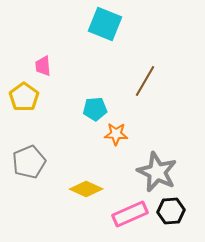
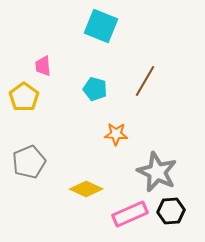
cyan square: moved 4 px left, 2 px down
cyan pentagon: moved 20 px up; rotated 20 degrees clockwise
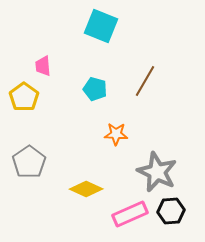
gray pentagon: rotated 12 degrees counterclockwise
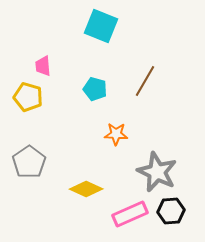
yellow pentagon: moved 4 px right; rotated 20 degrees counterclockwise
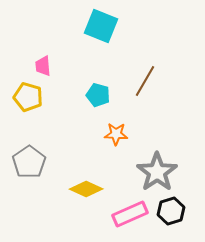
cyan pentagon: moved 3 px right, 6 px down
gray star: rotated 12 degrees clockwise
black hexagon: rotated 12 degrees counterclockwise
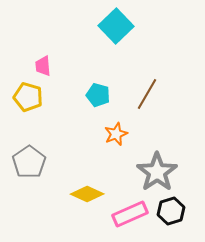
cyan square: moved 15 px right; rotated 24 degrees clockwise
brown line: moved 2 px right, 13 px down
orange star: rotated 25 degrees counterclockwise
yellow diamond: moved 1 px right, 5 px down
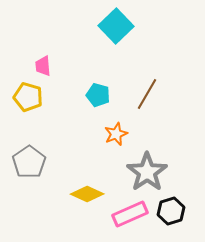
gray star: moved 10 px left
